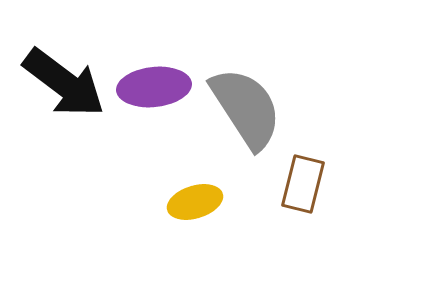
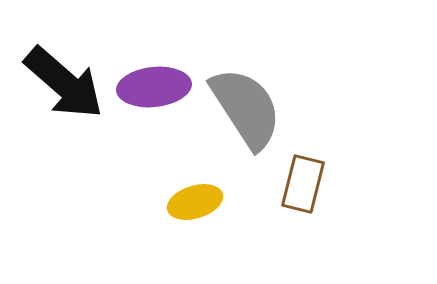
black arrow: rotated 4 degrees clockwise
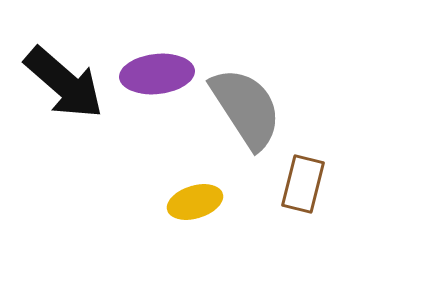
purple ellipse: moved 3 px right, 13 px up
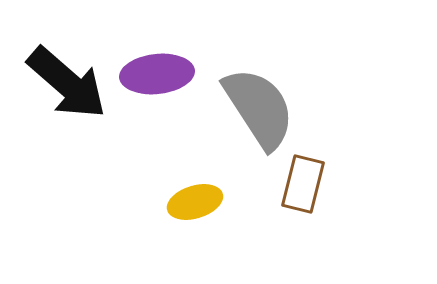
black arrow: moved 3 px right
gray semicircle: moved 13 px right
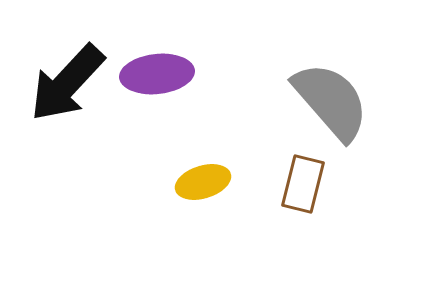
black arrow: rotated 92 degrees clockwise
gray semicircle: moved 72 px right, 7 px up; rotated 8 degrees counterclockwise
yellow ellipse: moved 8 px right, 20 px up
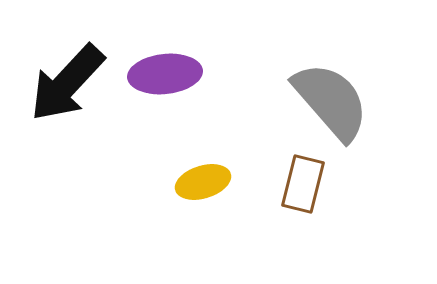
purple ellipse: moved 8 px right
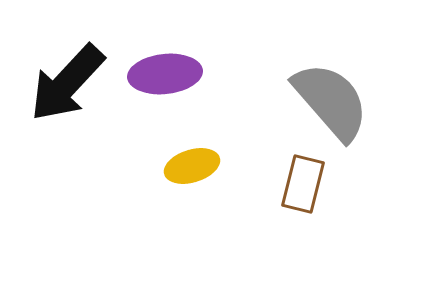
yellow ellipse: moved 11 px left, 16 px up
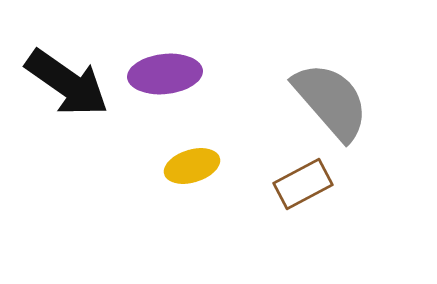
black arrow: rotated 98 degrees counterclockwise
brown rectangle: rotated 48 degrees clockwise
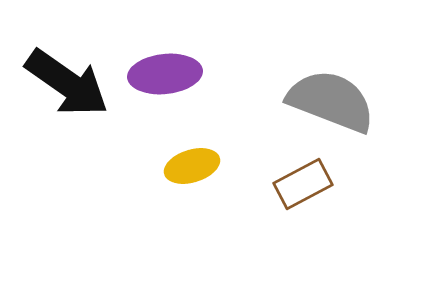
gray semicircle: rotated 28 degrees counterclockwise
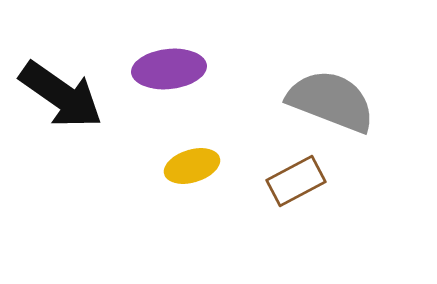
purple ellipse: moved 4 px right, 5 px up
black arrow: moved 6 px left, 12 px down
brown rectangle: moved 7 px left, 3 px up
